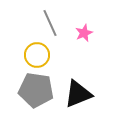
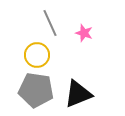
pink star: rotated 30 degrees counterclockwise
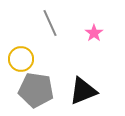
pink star: moved 10 px right; rotated 18 degrees clockwise
yellow circle: moved 16 px left, 4 px down
black triangle: moved 5 px right, 3 px up
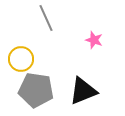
gray line: moved 4 px left, 5 px up
pink star: moved 7 px down; rotated 18 degrees counterclockwise
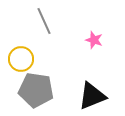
gray line: moved 2 px left, 3 px down
black triangle: moved 9 px right, 5 px down
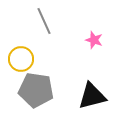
black triangle: rotated 8 degrees clockwise
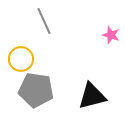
pink star: moved 17 px right, 5 px up
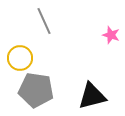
yellow circle: moved 1 px left, 1 px up
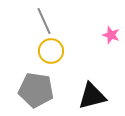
yellow circle: moved 31 px right, 7 px up
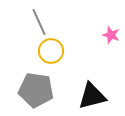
gray line: moved 5 px left, 1 px down
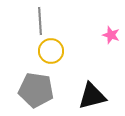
gray line: moved 1 px right, 1 px up; rotated 20 degrees clockwise
